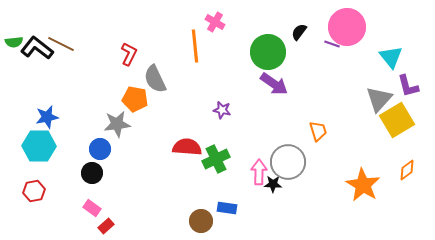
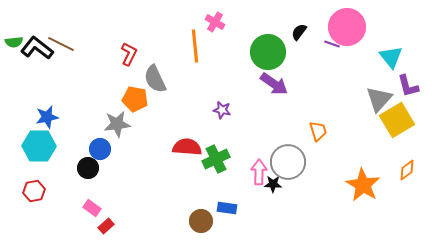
black circle: moved 4 px left, 5 px up
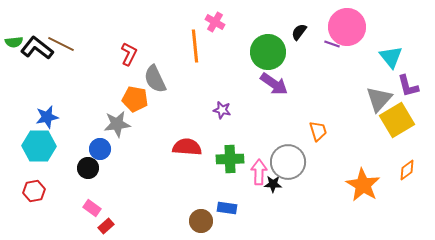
green cross: moved 14 px right; rotated 24 degrees clockwise
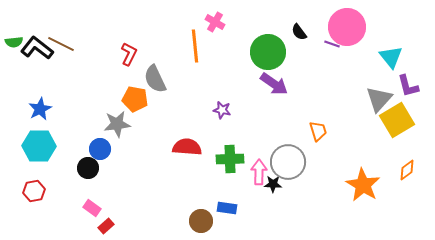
black semicircle: rotated 72 degrees counterclockwise
blue star: moved 7 px left, 8 px up; rotated 15 degrees counterclockwise
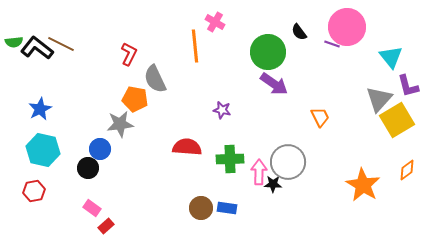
gray star: moved 3 px right
orange trapezoid: moved 2 px right, 14 px up; rotated 10 degrees counterclockwise
cyan hexagon: moved 4 px right, 4 px down; rotated 12 degrees clockwise
brown circle: moved 13 px up
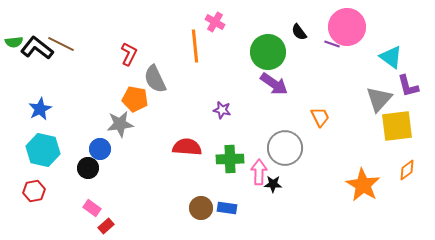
cyan triangle: rotated 15 degrees counterclockwise
yellow square: moved 6 px down; rotated 24 degrees clockwise
gray circle: moved 3 px left, 14 px up
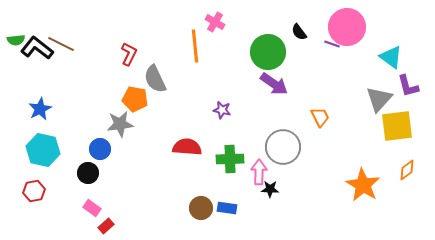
green semicircle: moved 2 px right, 2 px up
gray circle: moved 2 px left, 1 px up
black circle: moved 5 px down
black star: moved 3 px left, 5 px down
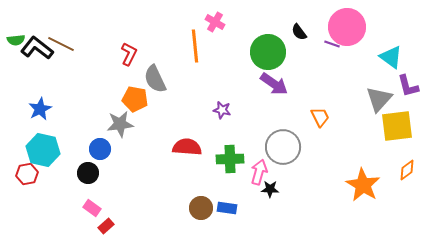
pink arrow: rotated 15 degrees clockwise
red hexagon: moved 7 px left, 17 px up
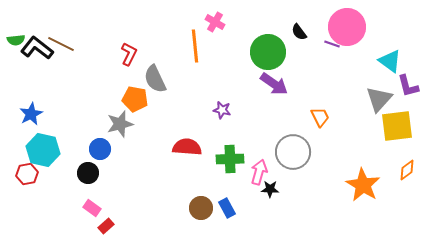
cyan triangle: moved 1 px left, 4 px down
blue star: moved 9 px left, 5 px down
gray star: rotated 8 degrees counterclockwise
gray circle: moved 10 px right, 5 px down
blue rectangle: rotated 54 degrees clockwise
